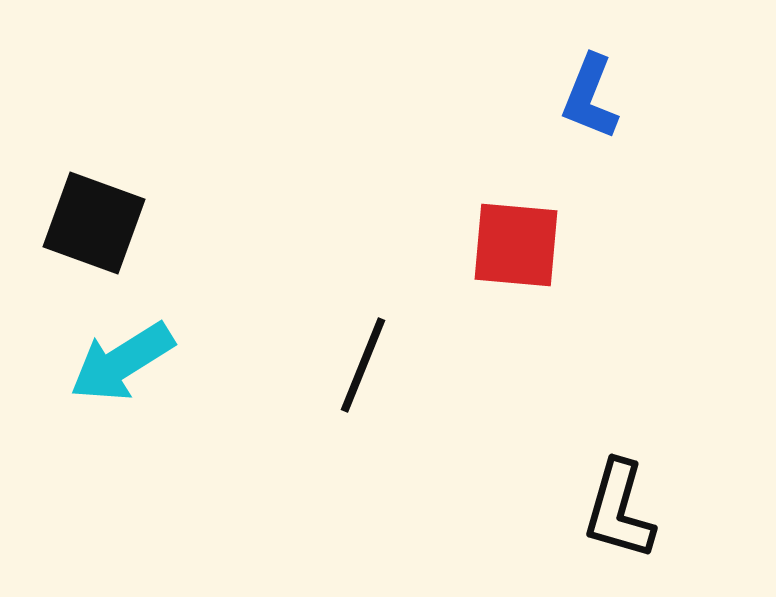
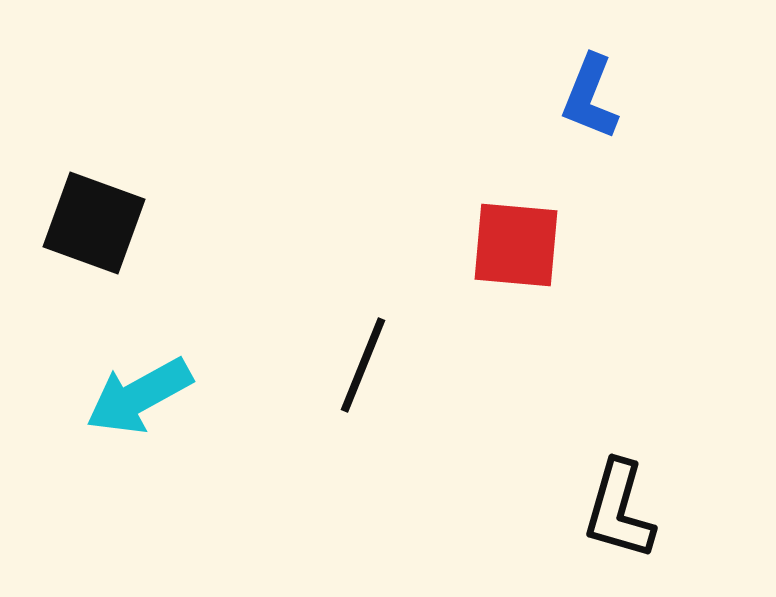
cyan arrow: moved 17 px right, 34 px down; rotated 3 degrees clockwise
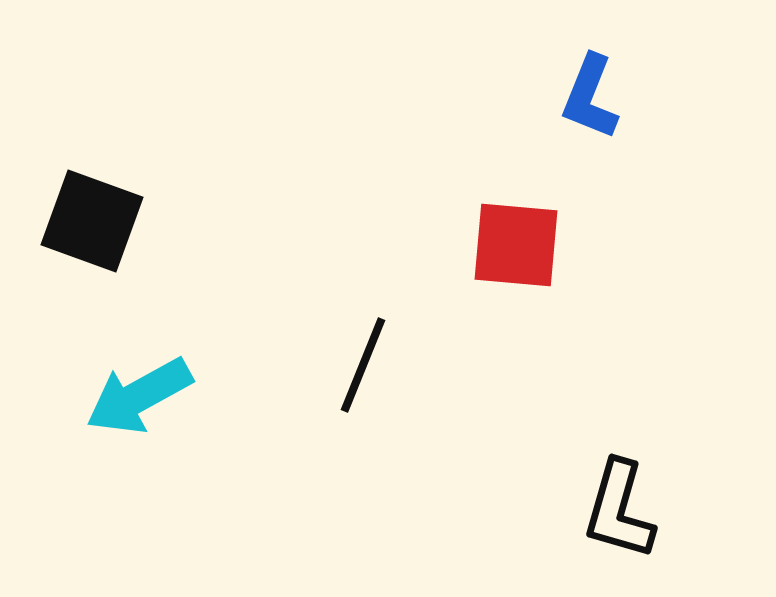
black square: moved 2 px left, 2 px up
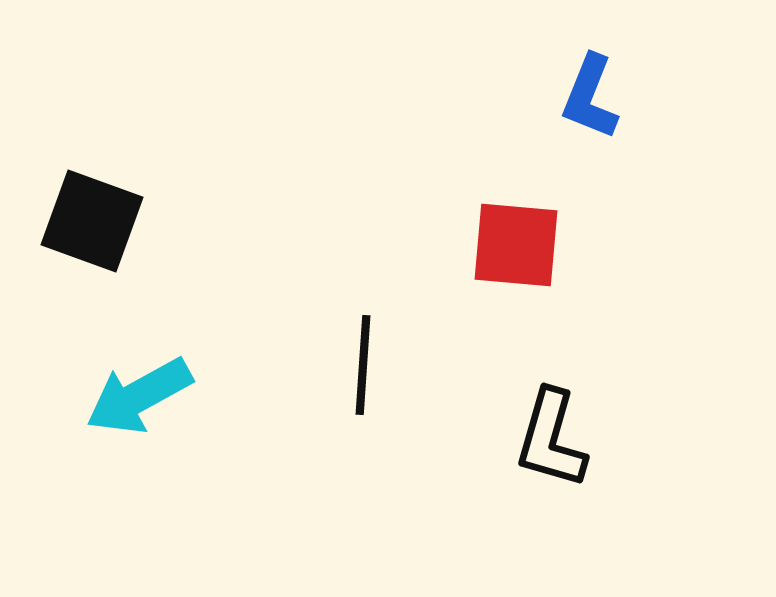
black line: rotated 18 degrees counterclockwise
black L-shape: moved 68 px left, 71 px up
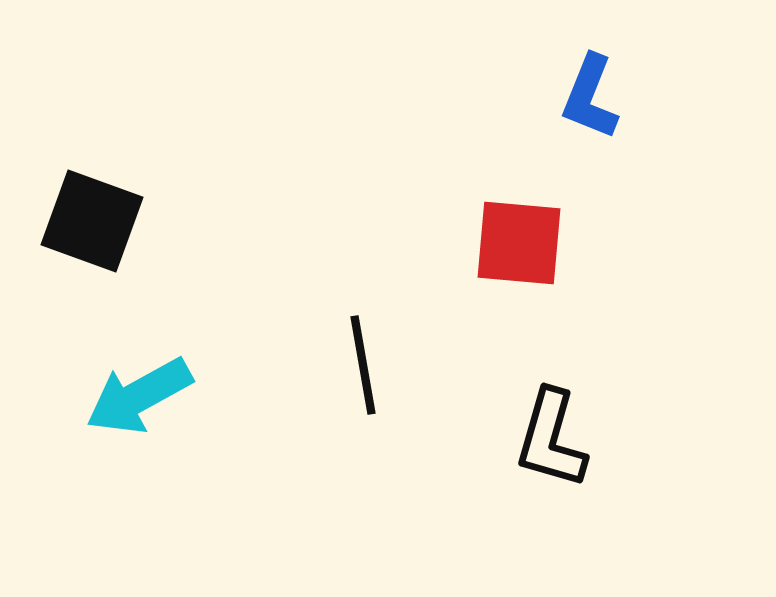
red square: moved 3 px right, 2 px up
black line: rotated 14 degrees counterclockwise
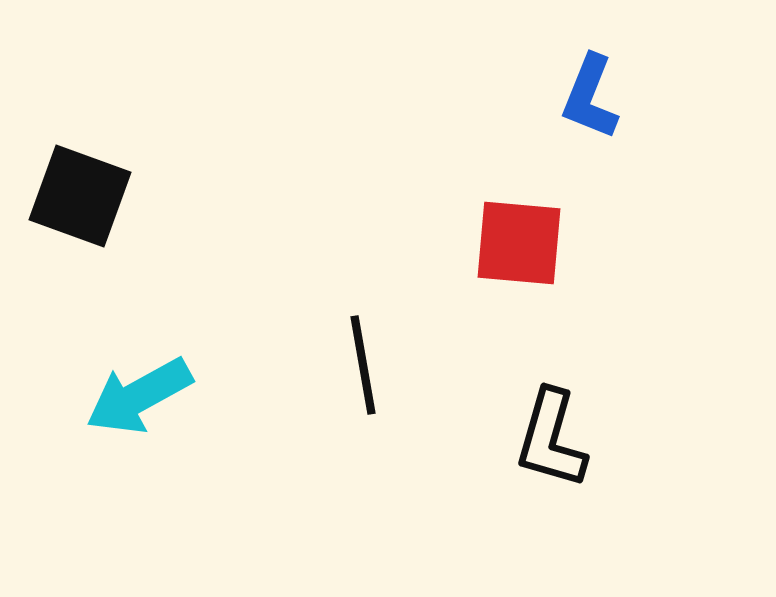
black square: moved 12 px left, 25 px up
